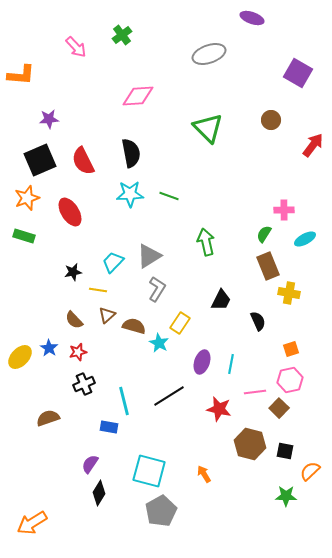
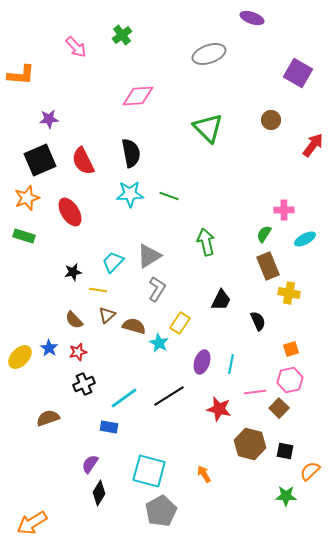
cyan line at (124, 401): moved 3 px up; rotated 68 degrees clockwise
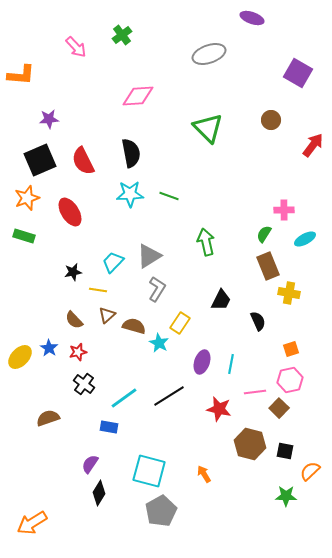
black cross at (84, 384): rotated 30 degrees counterclockwise
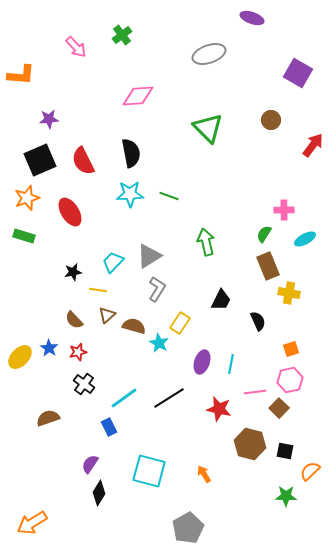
black line at (169, 396): moved 2 px down
blue rectangle at (109, 427): rotated 54 degrees clockwise
gray pentagon at (161, 511): moved 27 px right, 17 px down
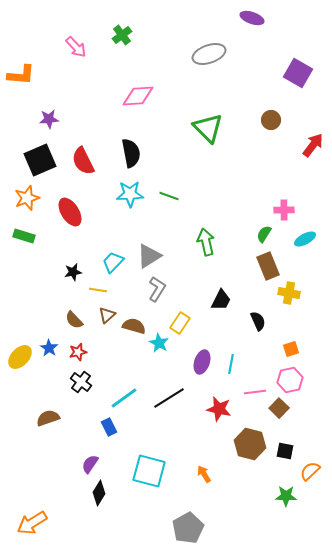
black cross at (84, 384): moved 3 px left, 2 px up
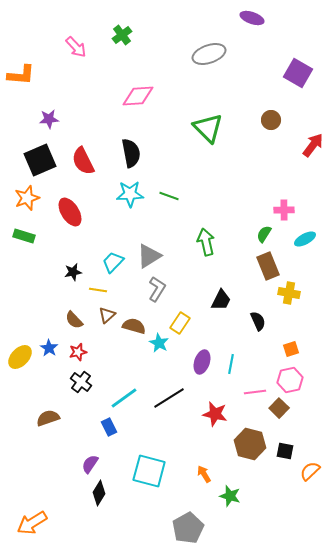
red star at (219, 409): moved 4 px left, 5 px down
green star at (286, 496): moved 56 px left; rotated 15 degrees clockwise
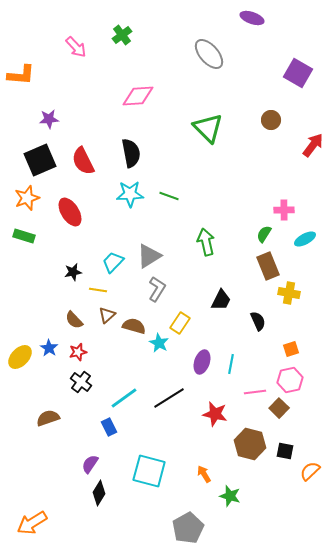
gray ellipse at (209, 54): rotated 68 degrees clockwise
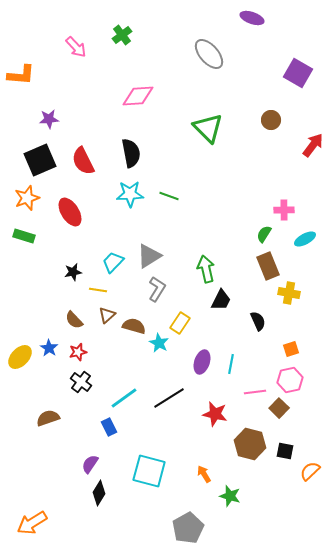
green arrow at (206, 242): moved 27 px down
